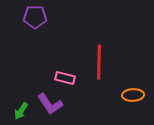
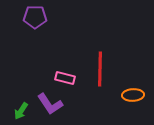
red line: moved 1 px right, 7 px down
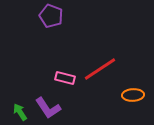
purple pentagon: moved 16 px right, 1 px up; rotated 20 degrees clockwise
red line: rotated 56 degrees clockwise
purple L-shape: moved 2 px left, 4 px down
green arrow: moved 1 px left, 1 px down; rotated 114 degrees clockwise
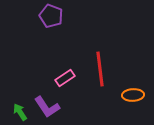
red line: rotated 64 degrees counterclockwise
pink rectangle: rotated 48 degrees counterclockwise
purple L-shape: moved 1 px left, 1 px up
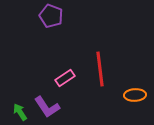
orange ellipse: moved 2 px right
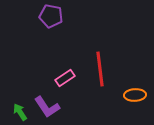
purple pentagon: rotated 10 degrees counterclockwise
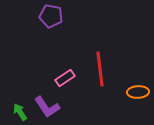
orange ellipse: moved 3 px right, 3 px up
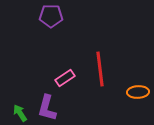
purple pentagon: rotated 10 degrees counterclockwise
purple L-shape: moved 1 px down; rotated 48 degrees clockwise
green arrow: moved 1 px down
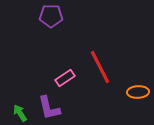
red line: moved 2 px up; rotated 20 degrees counterclockwise
purple L-shape: moved 2 px right; rotated 28 degrees counterclockwise
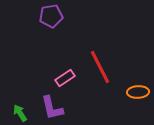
purple pentagon: rotated 10 degrees counterclockwise
purple L-shape: moved 3 px right
